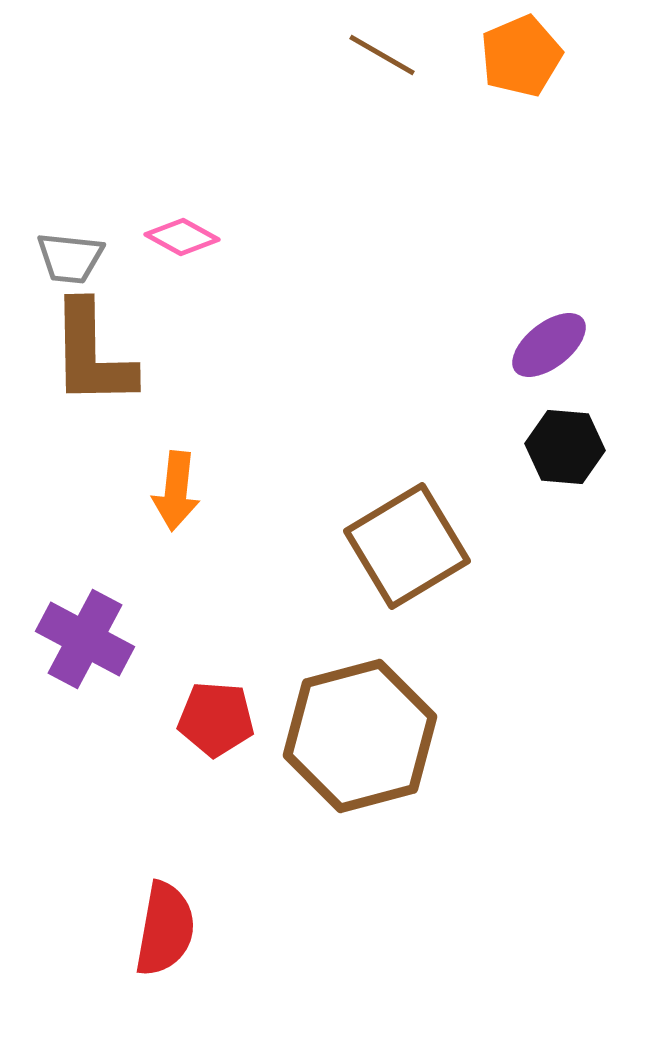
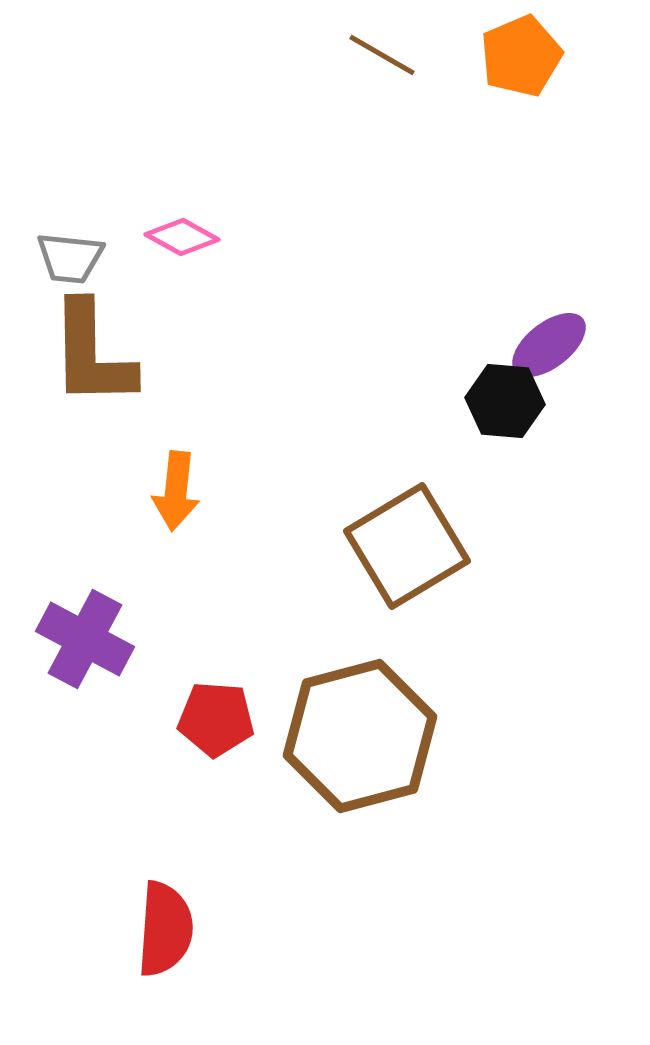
black hexagon: moved 60 px left, 46 px up
red semicircle: rotated 6 degrees counterclockwise
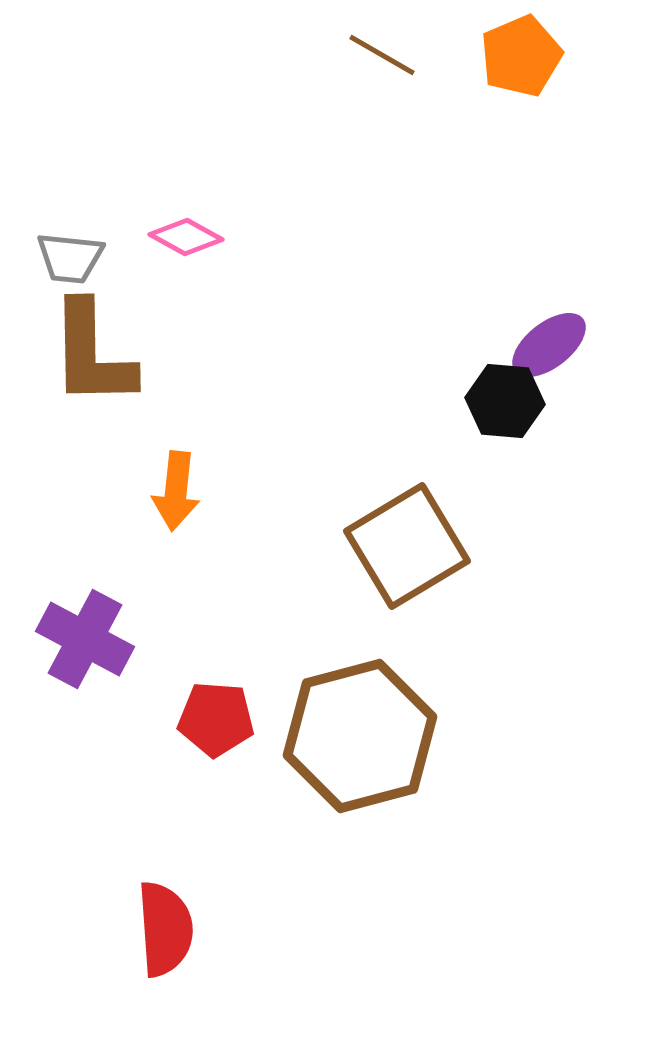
pink diamond: moved 4 px right
red semicircle: rotated 8 degrees counterclockwise
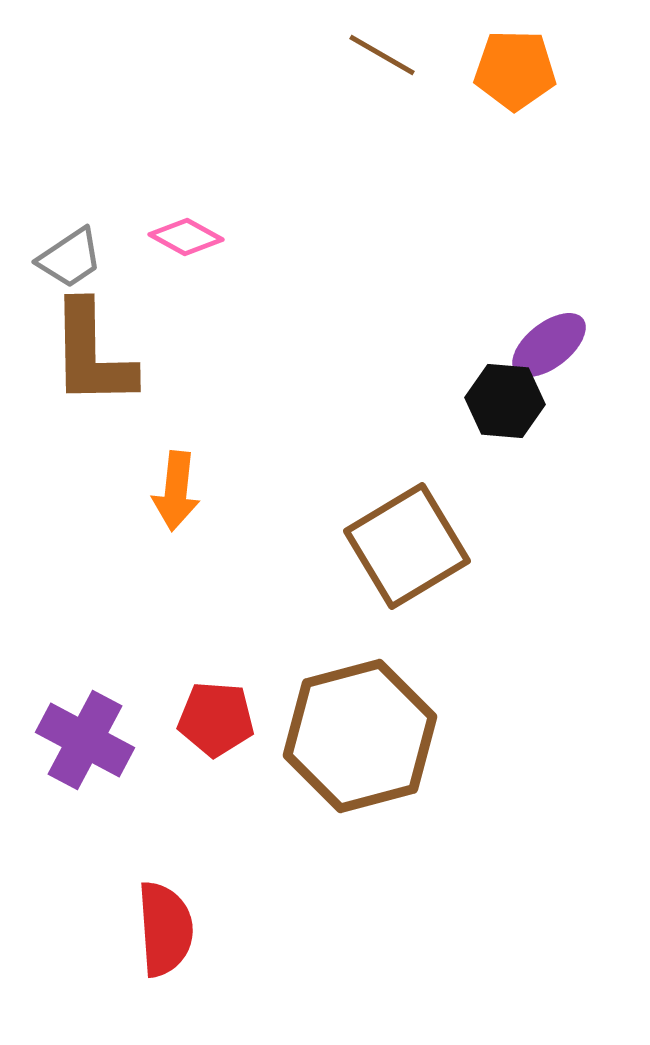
orange pentagon: moved 6 px left, 14 px down; rotated 24 degrees clockwise
gray trapezoid: rotated 40 degrees counterclockwise
purple cross: moved 101 px down
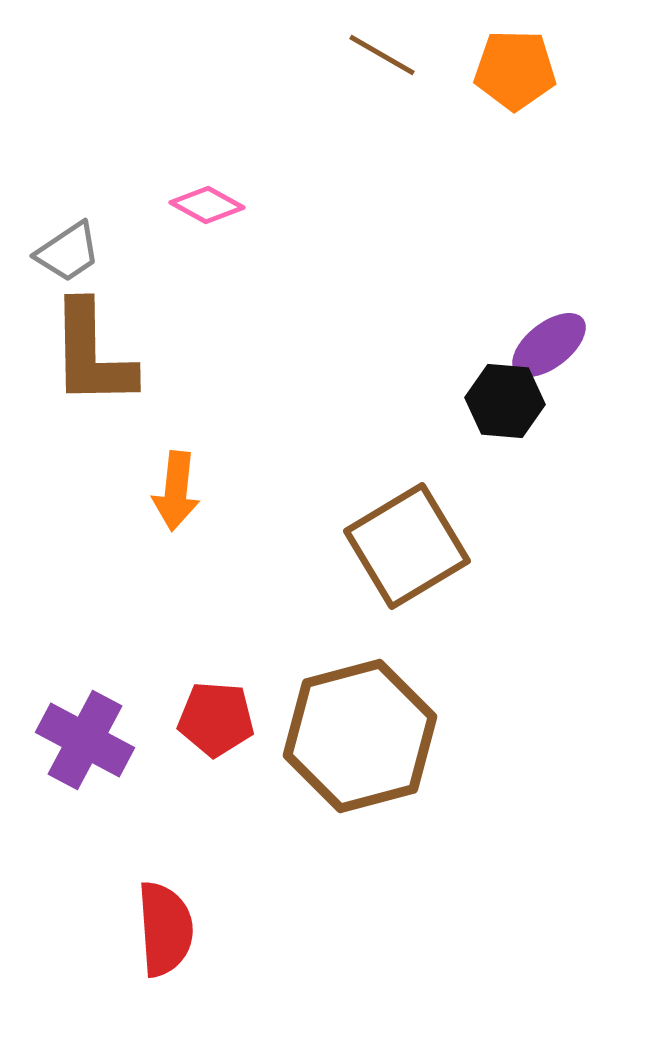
pink diamond: moved 21 px right, 32 px up
gray trapezoid: moved 2 px left, 6 px up
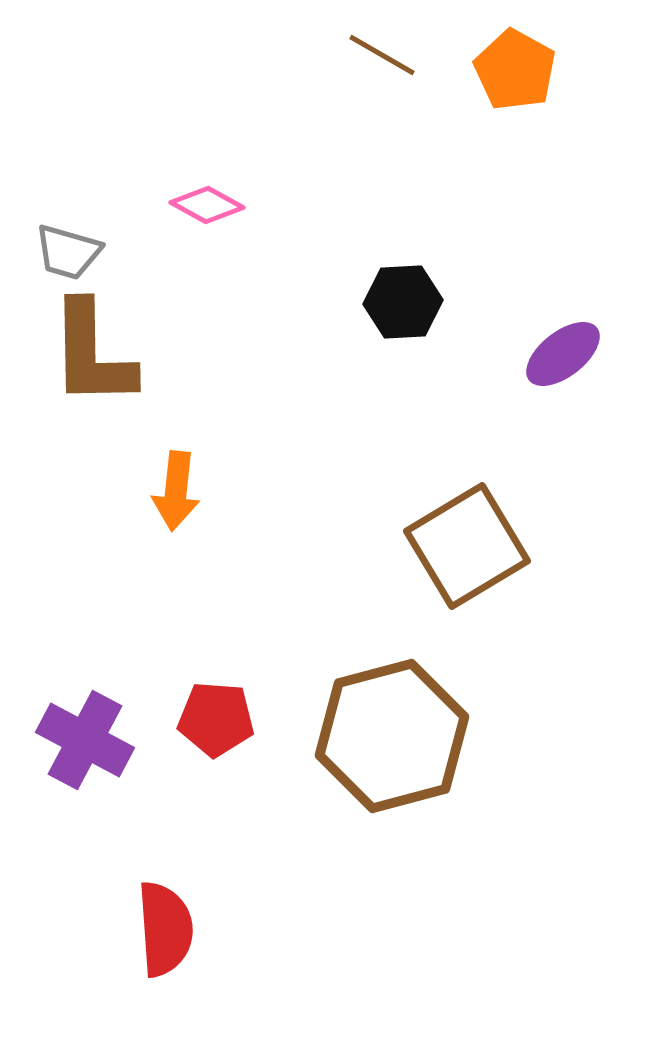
orange pentagon: rotated 28 degrees clockwise
gray trapezoid: rotated 50 degrees clockwise
purple ellipse: moved 14 px right, 9 px down
black hexagon: moved 102 px left, 99 px up; rotated 8 degrees counterclockwise
brown square: moved 60 px right
brown hexagon: moved 32 px right
